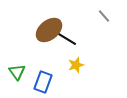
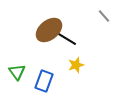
blue rectangle: moved 1 px right, 1 px up
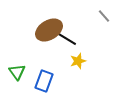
brown ellipse: rotated 8 degrees clockwise
yellow star: moved 2 px right, 4 px up
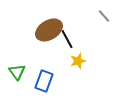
black line: rotated 30 degrees clockwise
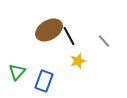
gray line: moved 25 px down
black line: moved 2 px right, 3 px up
green triangle: rotated 18 degrees clockwise
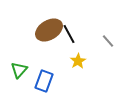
black line: moved 2 px up
gray line: moved 4 px right
yellow star: rotated 14 degrees counterclockwise
green triangle: moved 2 px right, 2 px up
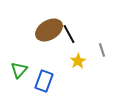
gray line: moved 6 px left, 9 px down; rotated 24 degrees clockwise
